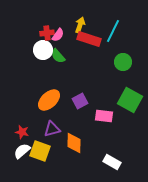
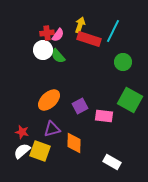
purple square: moved 5 px down
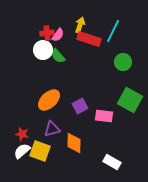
red star: moved 2 px down
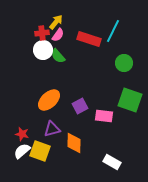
yellow arrow: moved 24 px left, 3 px up; rotated 21 degrees clockwise
red cross: moved 5 px left
green circle: moved 1 px right, 1 px down
green square: rotated 10 degrees counterclockwise
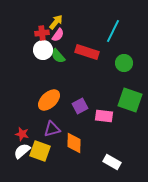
red rectangle: moved 2 px left, 13 px down
